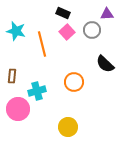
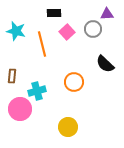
black rectangle: moved 9 px left; rotated 24 degrees counterclockwise
gray circle: moved 1 px right, 1 px up
pink circle: moved 2 px right
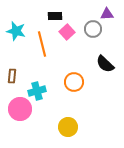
black rectangle: moved 1 px right, 3 px down
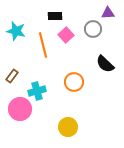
purple triangle: moved 1 px right, 1 px up
pink square: moved 1 px left, 3 px down
orange line: moved 1 px right, 1 px down
brown rectangle: rotated 32 degrees clockwise
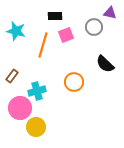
purple triangle: moved 2 px right; rotated 16 degrees clockwise
gray circle: moved 1 px right, 2 px up
pink square: rotated 21 degrees clockwise
orange line: rotated 30 degrees clockwise
pink circle: moved 1 px up
yellow circle: moved 32 px left
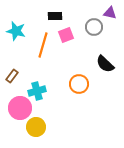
orange circle: moved 5 px right, 2 px down
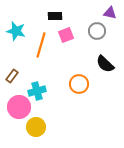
gray circle: moved 3 px right, 4 px down
orange line: moved 2 px left
pink circle: moved 1 px left, 1 px up
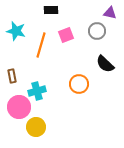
black rectangle: moved 4 px left, 6 px up
brown rectangle: rotated 48 degrees counterclockwise
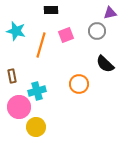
purple triangle: rotated 24 degrees counterclockwise
